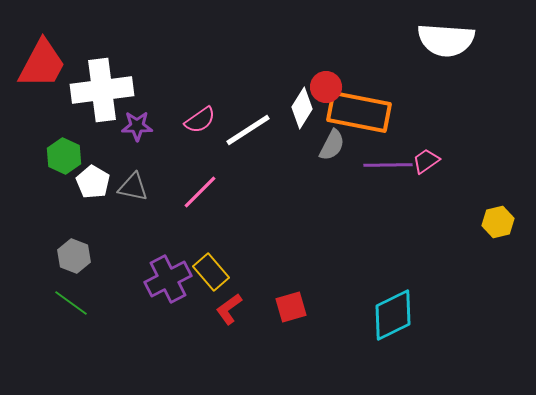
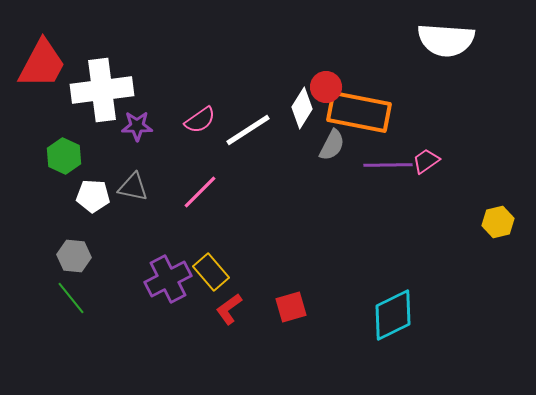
white pentagon: moved 14 px down; rotated 28 degrees counterclockwise
gray hexagon: rotated 16 degrees counterclockwise
green line: moved 5 px up; rotated 15 degrees clockwise
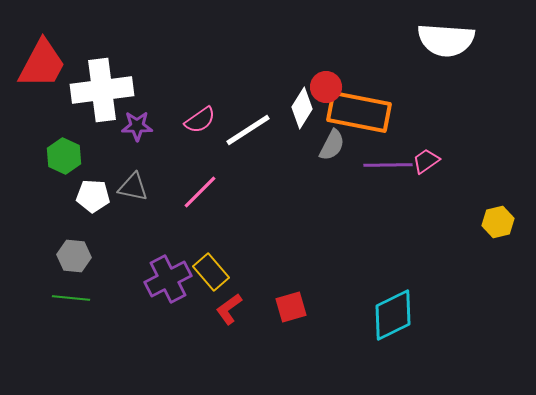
green line: rotated 45 degrees counterclockwise
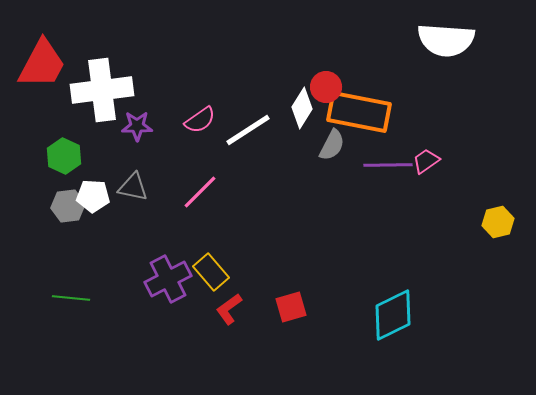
gray hexagon: moved 6 px left, 50 px up; rotated 12 degrees counterclockwise
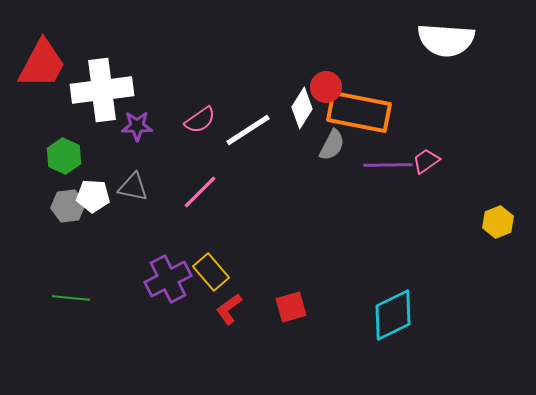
yellow hexagon: rotated 8 degrees counterclockwise
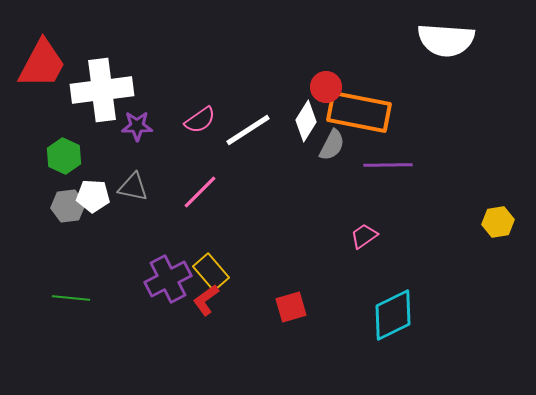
white diamond: moved 4 px right, 13 px down
pink trapezoid: moved 62 px left, 75 px down
yellow hexagon: rotated 12 degrees clockwise
red L-shape: moved 23 px left, 9 px up
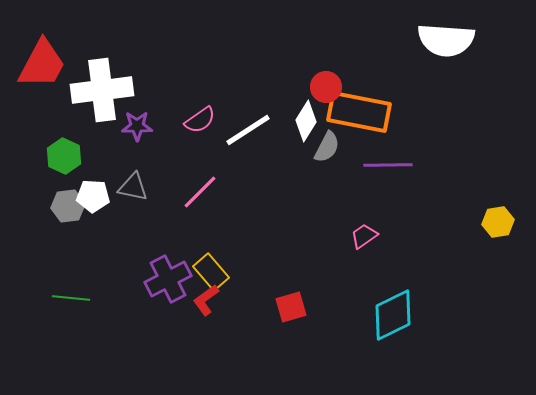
gray semicircle: moved 5 px left, 2 px down
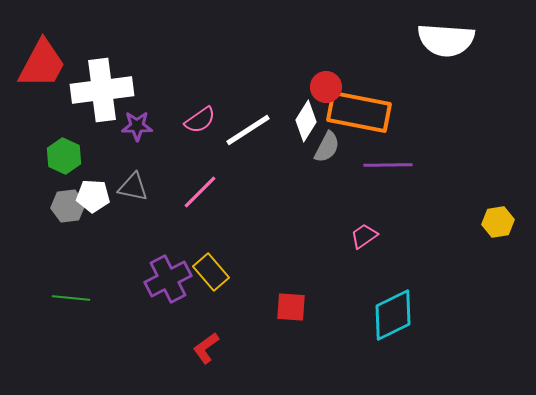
red L-shape: moved 48 px down
red square: rotated 20 degrees clockwise
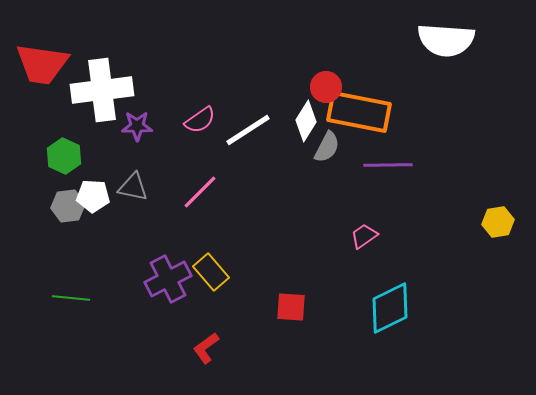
red trapezoid: rotated 70 degrees clockwise
cyan diamond: moved 3 px left, 7 px up
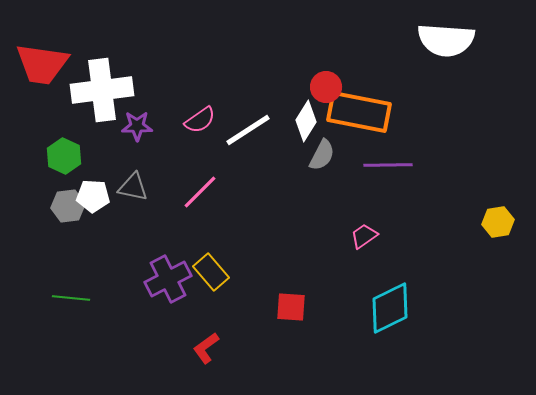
gray semicircle: moved 5 px left, 8 px down
